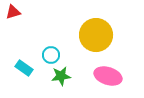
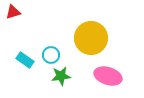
yellow circle: moved 5 px left, 3 px down
cyan rectangle: moved 1 px right, 8 px up
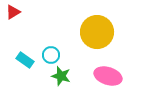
red triangle: rotated 14 degrees counterclockwise
yellow circle: moved 6 px right, 6 px up
green star: rotated 24 degrees clockwise
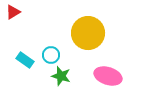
yellow circle: moved 9 px left, 1 px down
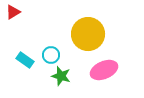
yellow circle: moved 1 px down
pink ellipse: moved 4 px left, 6 px up; rotated 40 degrees counterclockwise
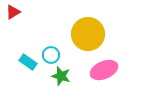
cyan rectangle: moved 3 px right, 2 px down
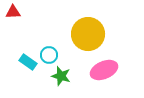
red triangle: rotated 28 degrees clockwise
cyan circle: moved 2 px left
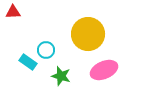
cyan circle: moved 3 px left, 5 px up
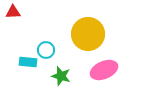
cyan rectangle: rotated 30 degrees counterclockwise
